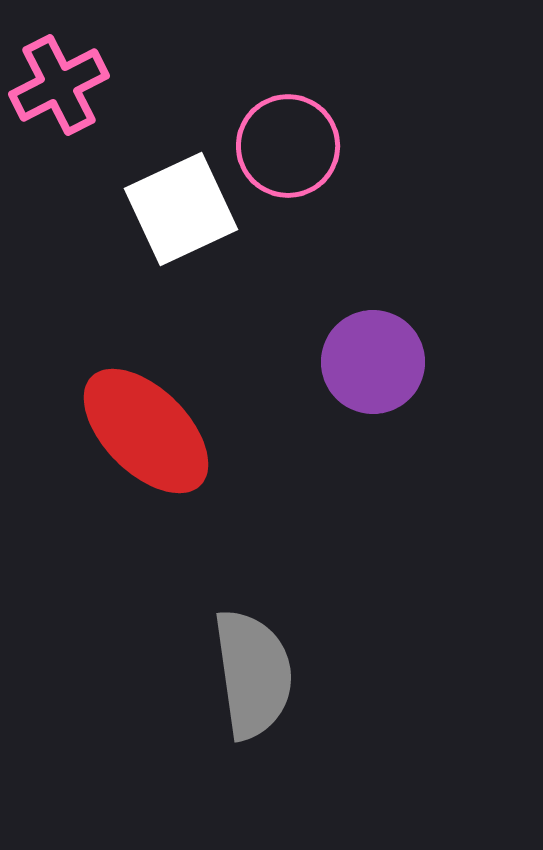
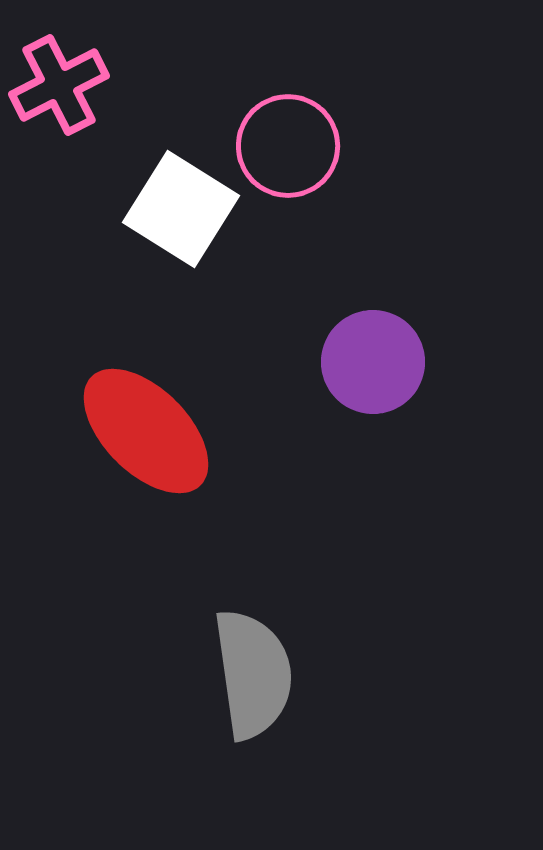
white square: rotated 33 degrees counterclockwise
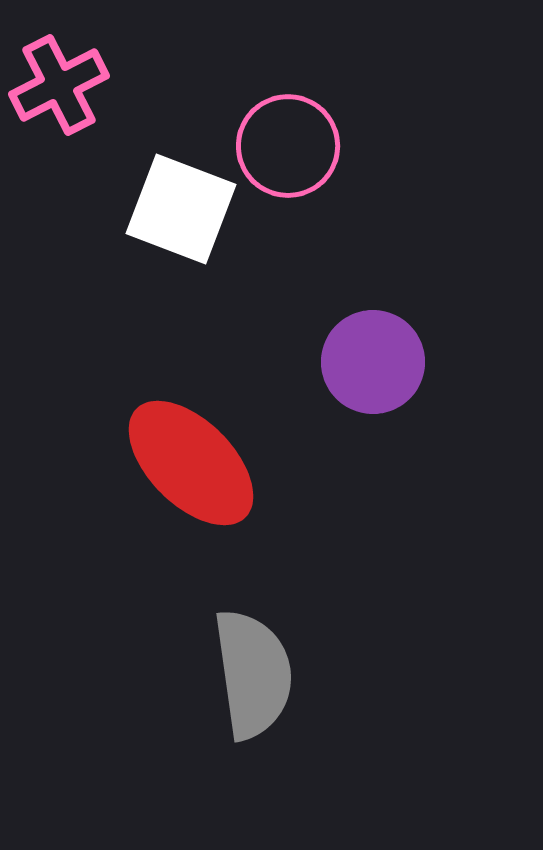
white square: rotated 11 degrees counterclockwise
red ellipse: moved 45 px right, 32 px down
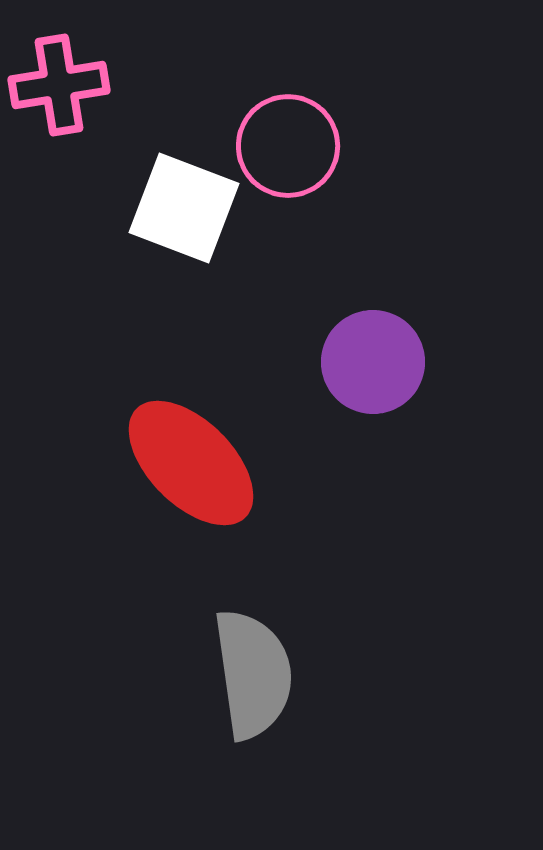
pink cross: rotated 18 degrees clockwise
white square: moved 3 px right, 1 px up
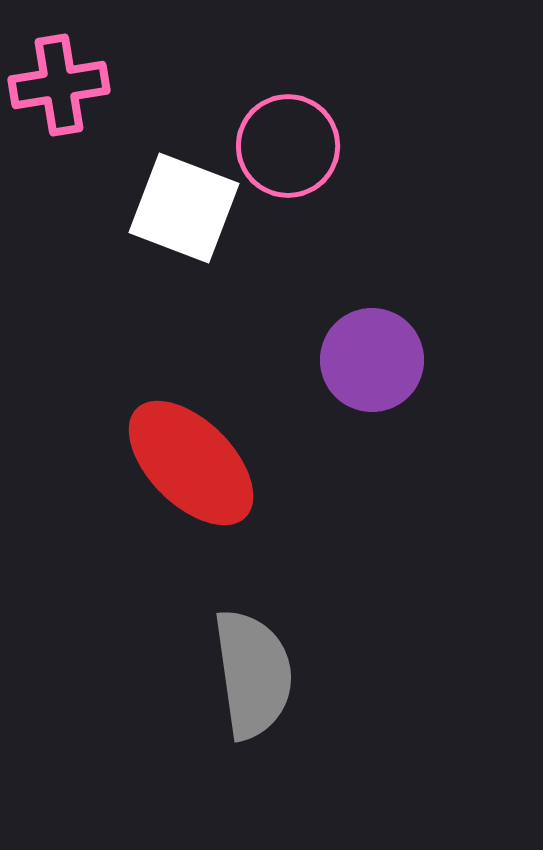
purple circle: moved 1 px left, 2 px up
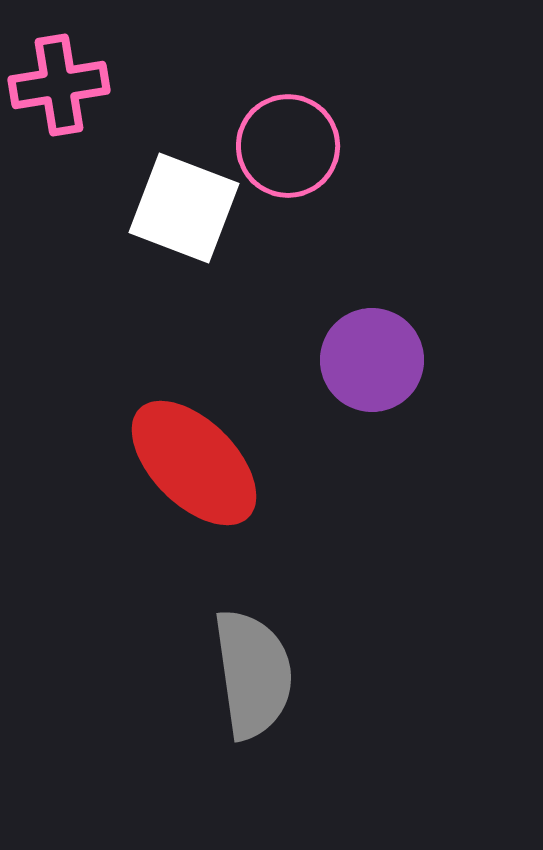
red ellipse: moved 3 px right
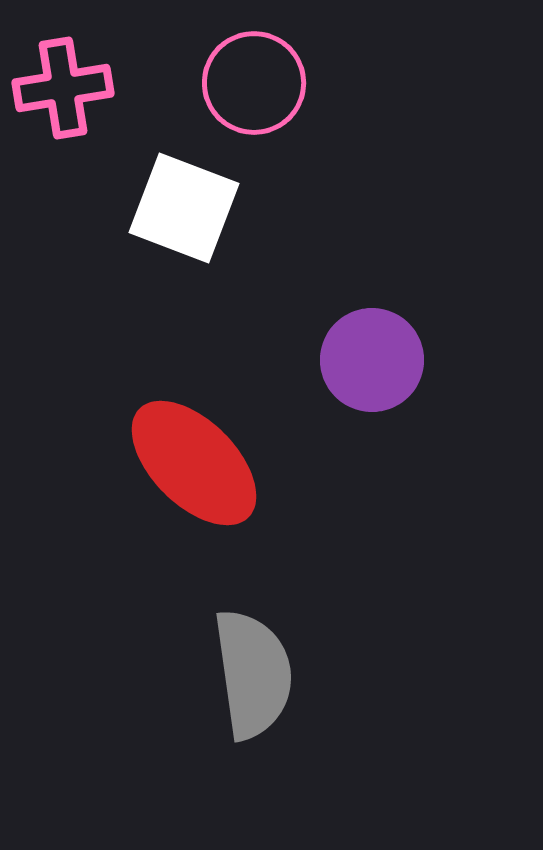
pink cross: moved 4 px right, 3 px down
pink circle: moved 34 px left, 63 px up
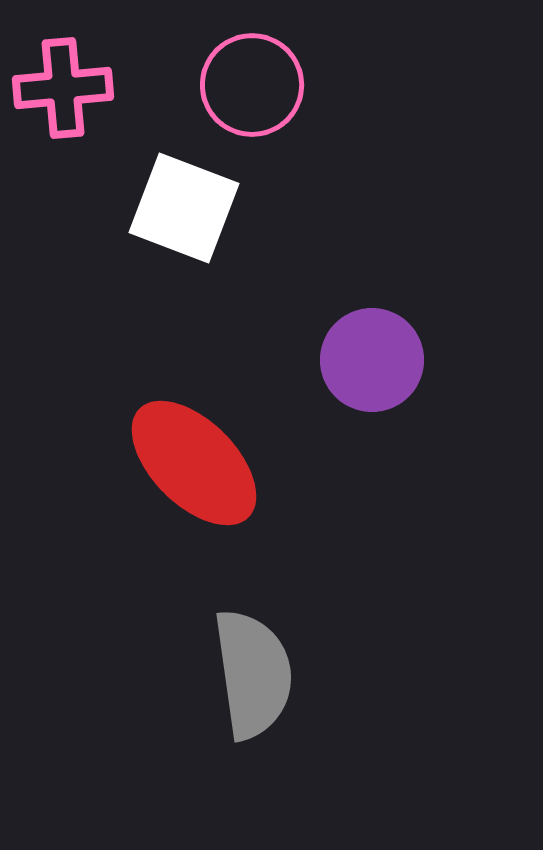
pink circle: moved 2 px left, 2 px down
pink cross: rotated 4 degrees clockwise
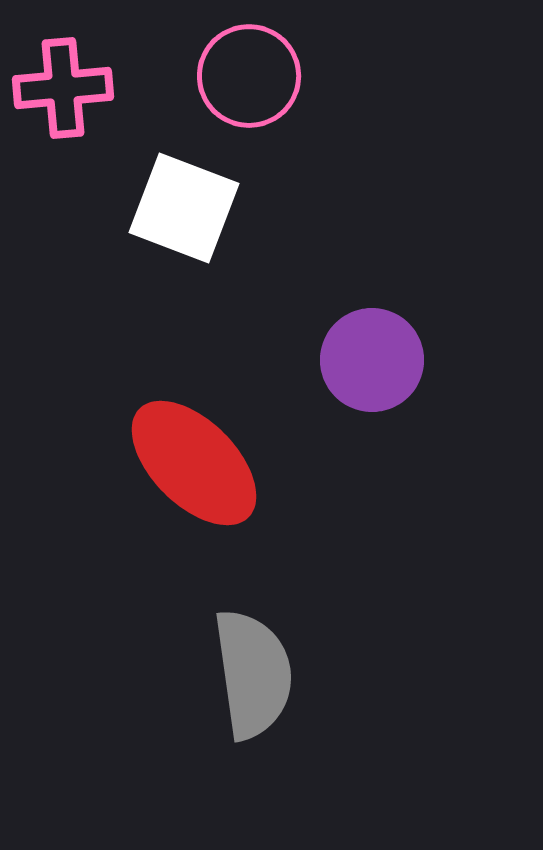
pink circle: moved 3 px left, 9 px up
